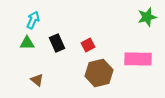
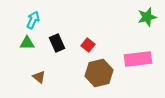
red square: rotated 24 degrees counterclockwise
pink rectangle: rotated 8 degrees counterclockwise
brown triangle: moved 2 px right, 3 px up
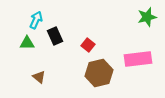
cyan arrow: moved 3 px right
black rectangle: moved 2 px left, 7 px up
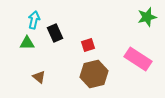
cyan arrow: moved 2 px left; rotated 12 degrees counterclockwise
black rectangle: moved 3 px up
red square: rotated 32 degrees clockwise
pink rectangle: rotated 40 degrees clockwise
brown hexagon: moved 5 px left, 1 px down
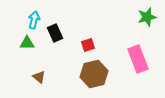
pink rectangle: rotated 36 degrees clockwise
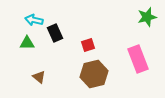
cyan arrow: rotated 90 degrees counterclockwise
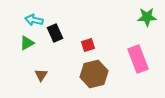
green star: rotated 12 degrees clockwise
green triangle: rotated 28 degrees counterclockwise
brown triangle: moved 2 px right, 2 px up; rotated 24 degrees clockwise
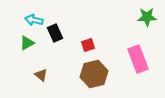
brown triangle: rotated 24 degrees counterclockwise
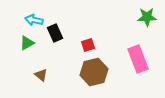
brown hexagon: moved 2 px up
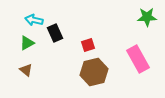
pink rectangle: rotated 8 degrees counterclockwise
brown triangle: moved 15 px left, 5 px up
